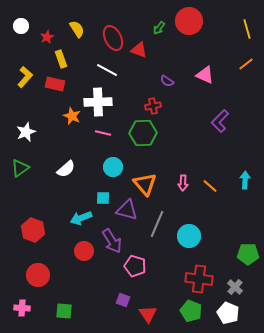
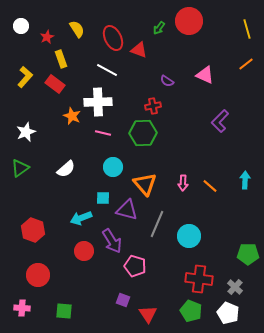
red rectangle at (55, 84): rotated 24 degrees clockwise
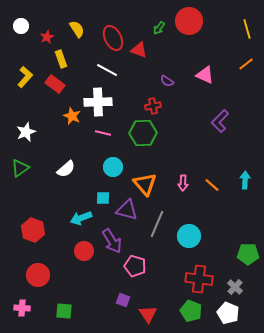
orange line at (210, 186): moved 2 px right, 1 px up
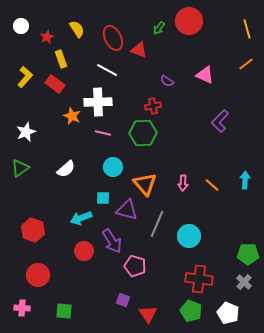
gray cross at (235, 287): moved 9 px right, 5 px up
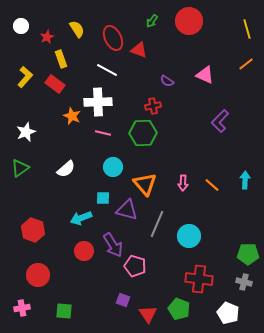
green arrow at (159, 28): moved 7 px left, 7 px up
purple arrow at (112, 241): moved 1 px right, 4 px down
gray cross at (244, 282): rotated 28 degrees counterclockwise
pink cross at (22, 308): rotated 14 degrees counterclockwise
green pentagon at (191, 311): moved 12 px left, 2 px up
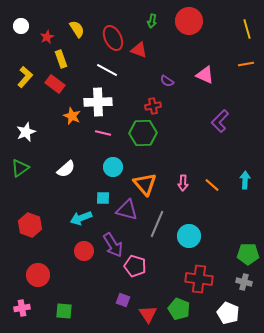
green arrow at (152, 21): rotated 24 degrees counterclockwise
orange line at (246, 64): rotated 28 degrees clockwise
red hexagon at (33, 230): moved 3 px left, 5 px up
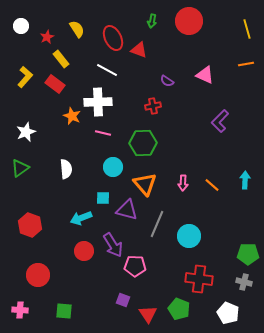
yellow rectangle at (61, 59): rotated 18 degrees counterclockwise
green hexagon at (143, 133): moved 10 px down
white semicircle at (66, 169): rotated 54 degrees counterclockwise
pink pentagon at (135, 266): rotated 15 degrees counterclockwise
pink cross at (22, 308): moved 2 px left, 2 px down; rotated 14 degrees clockwise
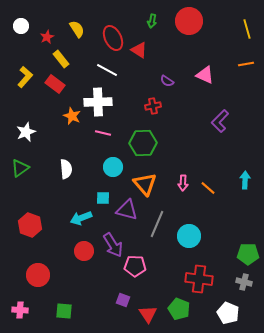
red triangle at (139, 50): rotated 12 degrees clockwise
orange line at (212, 185): moved 4 px left, 3 px down
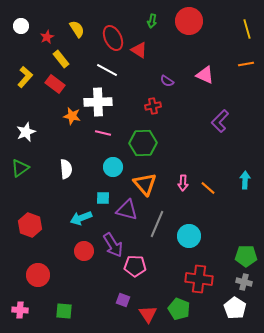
orange star at (72, 116): rotated 12 degrees counterclockwise
green pentagon at (248, 254): moved 2 px left, 2 px down
white pentagon at (228, 313): moved 7 px right, 5 px up; rotated 10 degrees clockwise
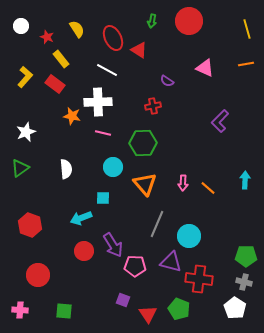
red star at (47, 37): rotated 24 degrees counterclockwise
pink triangle at (205, 75): moved 7 px up
purple triangle at (127, 210): moved 44 px right, 52 px down
